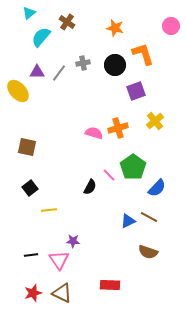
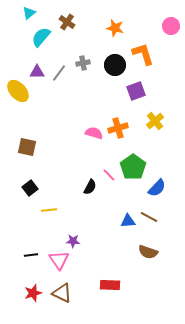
blue triangle: rotated 21 degrees clockwise
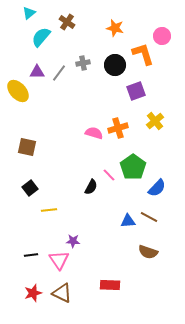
pink circle: moved 9 px left, 10 px down
black semicircle: moved 1 px right
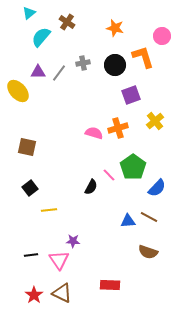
orange L-shape: moved 3 px down
purple triangle: moved 1 px right
purple square: moved 5 px left, 4 px down
red star: moved 1 px right, 2 px down; rotated 18 degrees counterclockwise
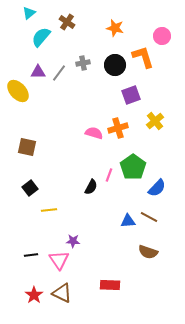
pink line: rotated 64 degrees clockwise
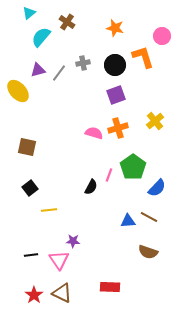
purple triangle: moved 2 px up; rotated 14 degrees counterclockwise
purple square: moved 15 px left
red rectangle: moved 2 px down
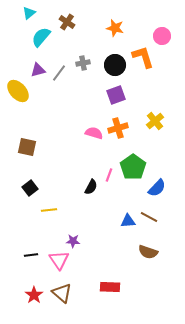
brown triangle: rotated 15 degrees clockwise
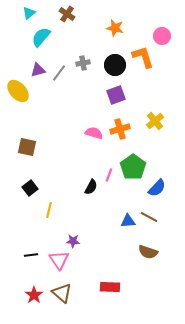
brown cross: moved 8 px up
orange cross: moved 2 px right, 1 px down
yellow line: rotated 70 degrees counterclockwise
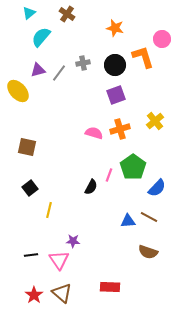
pink circle: moved 3 px down
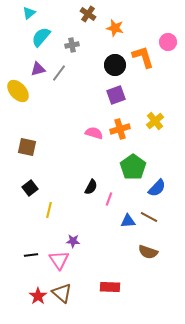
brown cross: moved 21 px right
pink circle: moved 6 px right, 3 px down
gray cross: moved 11 px left, 18 px up
purple triangle: moved 1 px up
pink line: moved 24 px down
red star: moved 4 px right, 1 px down
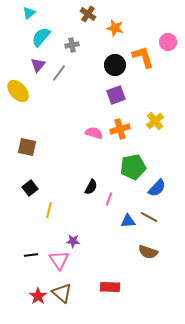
purple triangle: moved 4 px up; rotated 35 degrees counterclockwise
green pentagon: rotated 25 degrees clockwise
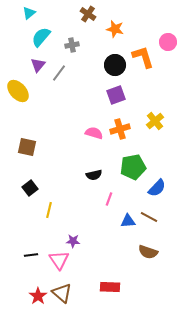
orange star: moved 1 px down
black semicircle: moved 3 px right, 12 px up; rotated 49 degrees clockwise
